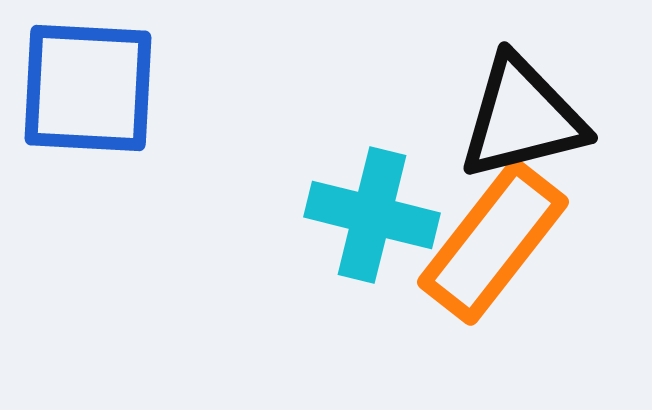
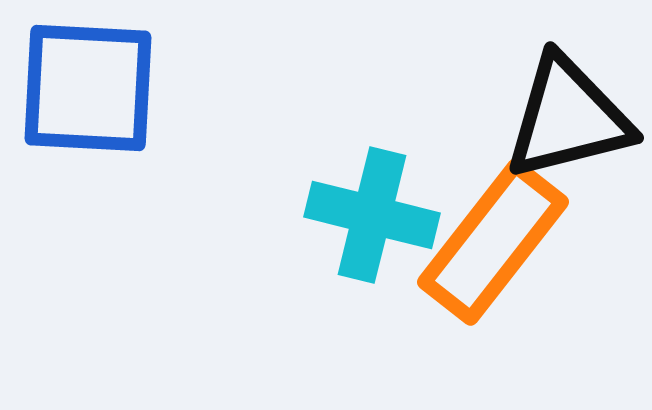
black triangle: moved 46 px right
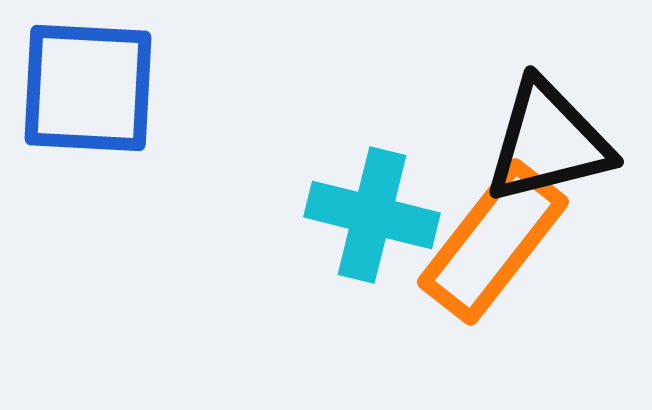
black triangle: moved 20 px left, 24 px down
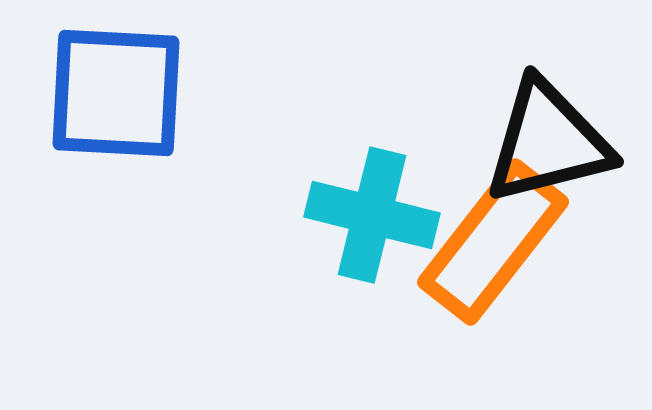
blue square: moved 28 px right, 5 px down
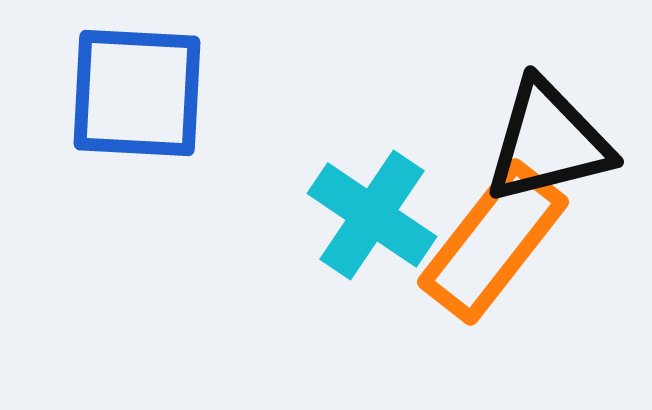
blue square: moved 21 px right
cyan cross: rotated 20 degrees clockwise
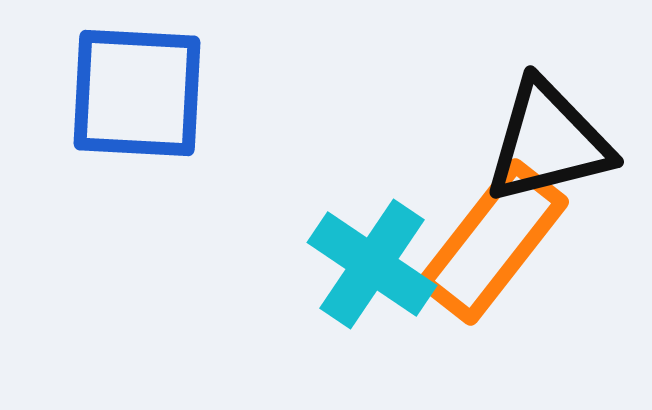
cyan cross: moved 49 px down
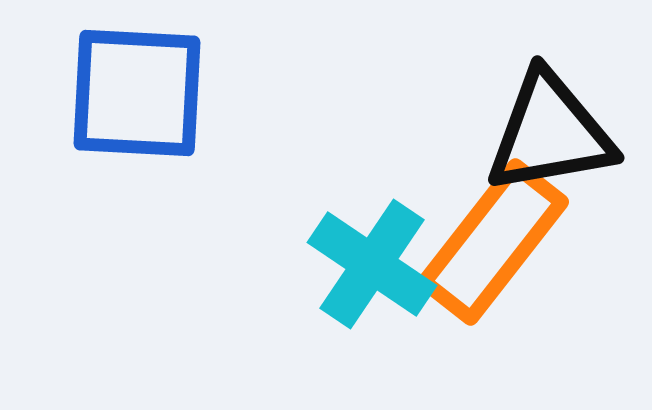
black triangle: moved 2 px right, 9 px up; rotated 4 degrees clockwise
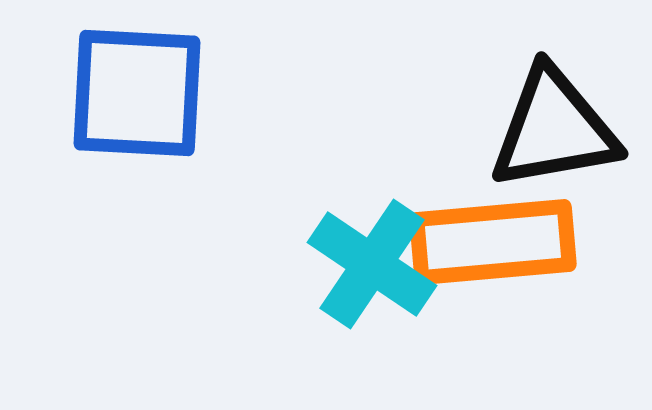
black triangle: moved 4 px right, 4 px up
orange rectangle: rotated 47 degrees clockwise
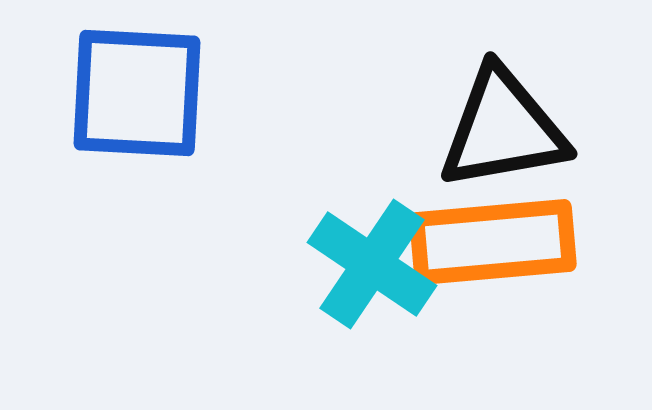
black triangle: moved 51 px left
